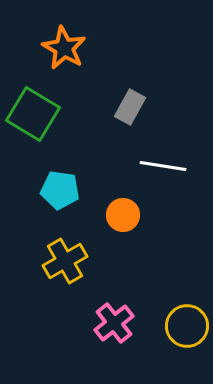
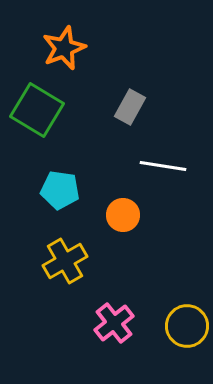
orange star: rotated 21 degrees clockwise
green square: moved 4 px right, 4 px up
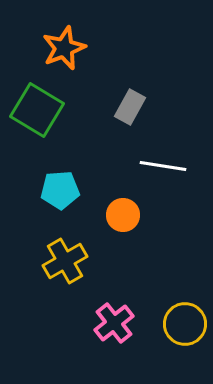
cyan pentagon: rotated 12 degrees counterclockwise
yellow circle: moved 2 px left, 2 px up
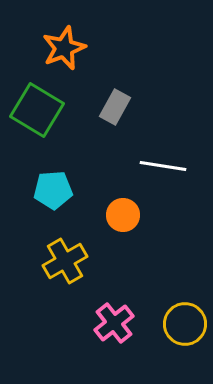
gray rectangle: moved 15 px left
cyan pentagon: moved 7 px left
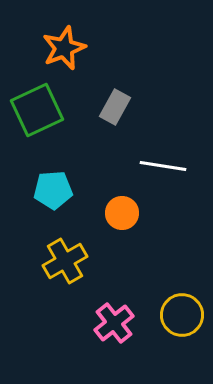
green square: rotated 34 degrees clockwise
orange circle: moved 1 px left, 2 px up
yellow circle: moved 3 px left, 9 px up
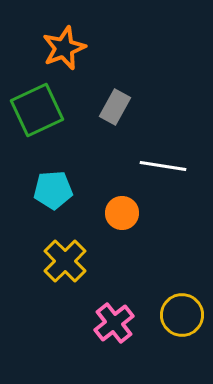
yellow cross: rotated 15 degrees counterclockwise
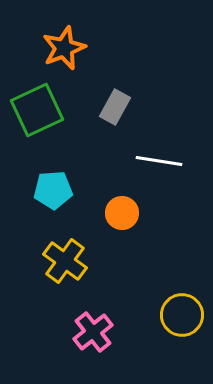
white line: moved 4 px left, 5 px up
yellow cross: rotated 9 degrees counterclockwise
pink cross: moved 21 px left, 9 px down
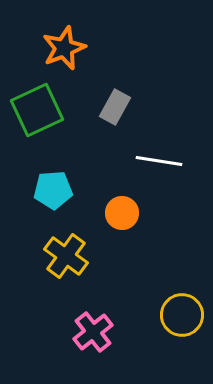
yellow cross: moved 1 px right, 5 px up
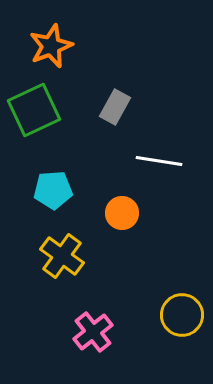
orange star: moved 13 px left, 2 px up
green square: moved 3 px left
yellow cross: moved 4 px left
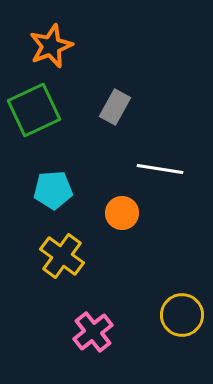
white line: moved 1 px right, 8 px down
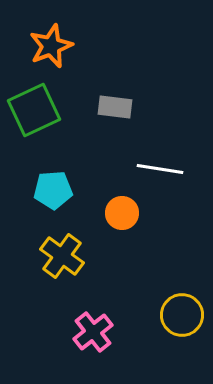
gray rectangle: rotated 68 degrees clockwise
